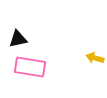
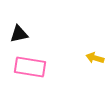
black triangle: moved 1 px right, 5 px up
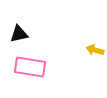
yellow arrow: moved 8 px up
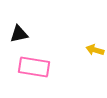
pink rectangle: moved 4 px right
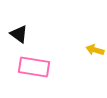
black triangle: rotated 48 degrees clockwise
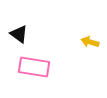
yellow arrow: moved 5 px left, 8 px up
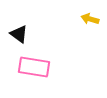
yellow arrow: moved 23 px up
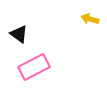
pink rectangle: rotated 36 degrees counterclockwise
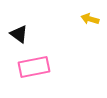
pink rectangle: rotated 16 degrees clockwise
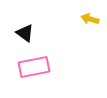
black triangle: moved 6 px right, 1 px up
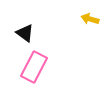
pink rectangle: rotated 52 degrees counterclockwise
